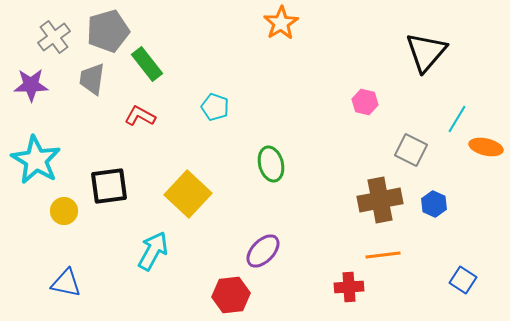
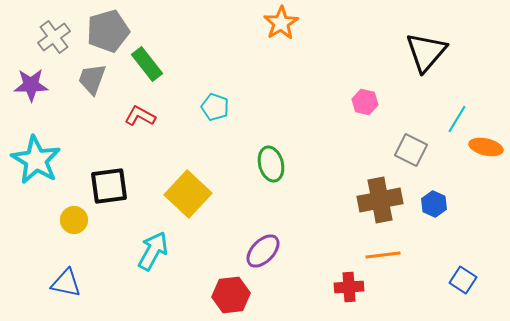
gray trapezoid: rotated 12 degrees clockwise
yellow circle: moved 10 px right, 9 px down
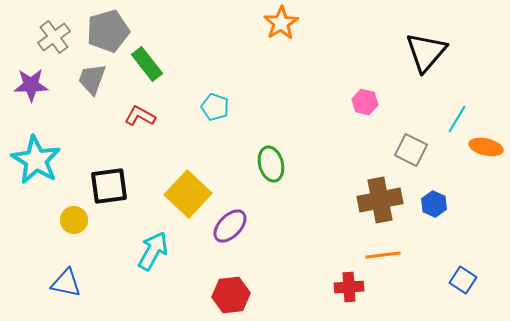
purple ellipse: moved 33 px left, 25 px up
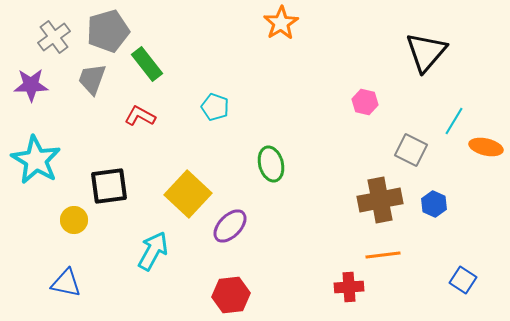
cyan line: moved 3 px left, 2 px down
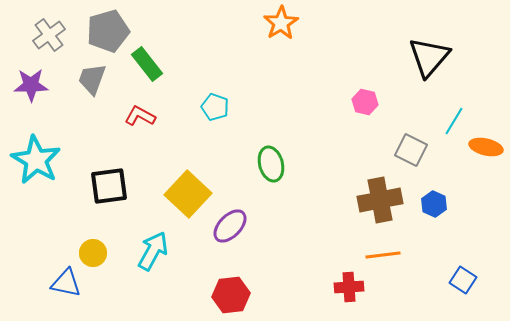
gray cross: moved 5 px left, 2 px up
black triangle: moved 3 px right, 5 px down
yellow circle: moved 19 px right, 33 px down
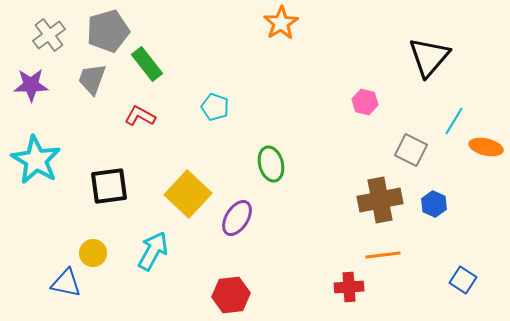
purple ellipse: moved 7 px right, 8 px up; rotated 12 degrees counterclockwise
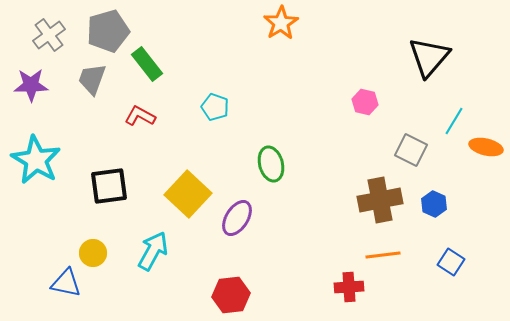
blue square: moved 12 px left, 18 px up
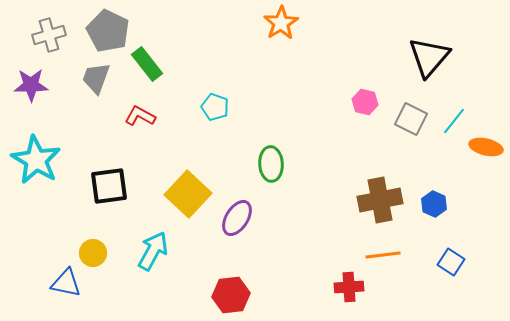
gray pentagon: rotated 30 degrees counterclockwise
gray cross: rotated 20 degrees clockwise
gray trapezoid: moved 4 px right, 1 px up
cyan line: rotated 8 degrees clockwise
gray square: moved 31 px up
green ellipse: rotated 12 degrees clockwise
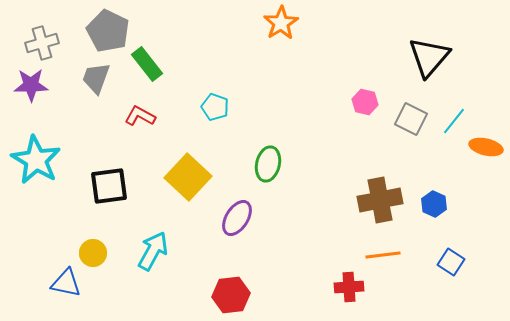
gray cross: moved 7 px left, 8 px down
green ellipse: moved 3 px left; rotated 16 degrees clockwise
yellow square: moved 17 px up
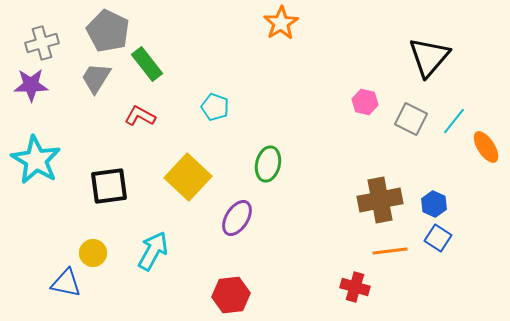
gray trapezoid: rotated 12 degrees clockwise
orange ellipse: rotated 44 degrees clockwise
orange line: moved 7 px right, 4 px up
blue square: moved 13 px left, 24 px up
red cross: moved 6 px right; rotated 20 degrees clockwise
